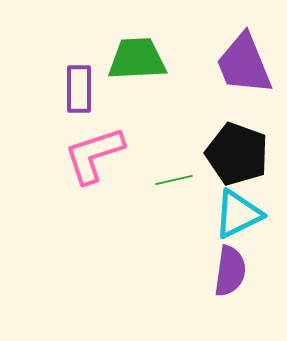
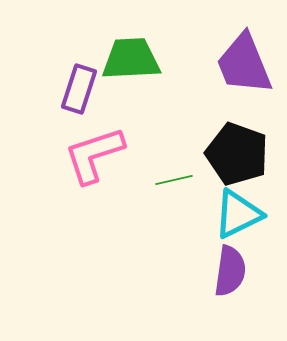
green trapezoid: moved 6 px left
purple rectangle: rotated 18 degrees clockwise
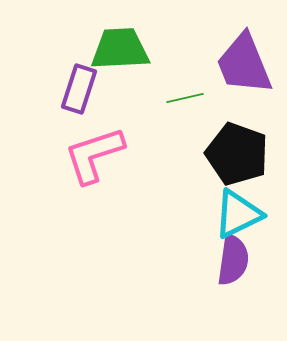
green trapezoid: moved 11 px left, 10 px up
green line: moved 11 px right, 82 px up
purple semicircle: moved 3 px right, 11 px up
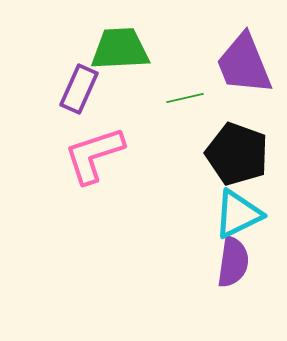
purple rectangle: rotated 6 degrees clockwise
purple semicircle: moved 2 px down
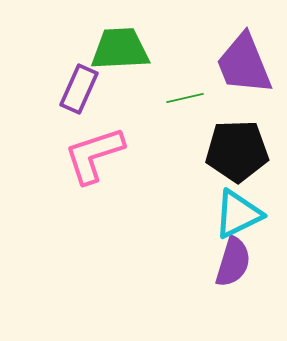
black pentagon: moved 3 px up; rotated 22 degrees counterclockwise
purple semicircle: rotated 9 degrees clockwise
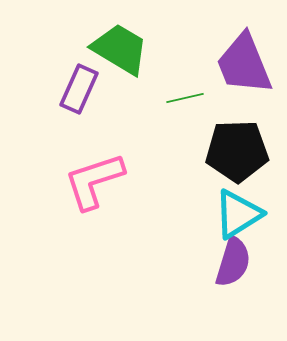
green trapezoid: rotated 34 degrees clockwise
pink L-shape: moved 26 px down
cyan triangle: rotated 6 degrees counterclockwise
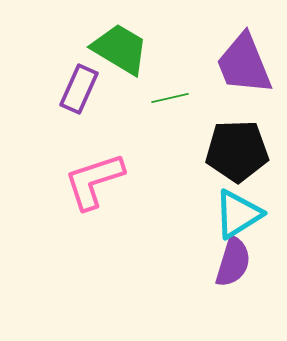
green line: moved 15 px left
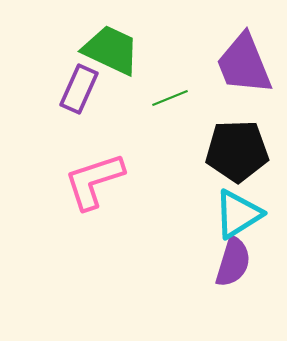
green trapezoid: moved 9 px left, 1 px down; rotated 6 degrees counterclockwise
green line: rotated 9 degrees counterclockwise
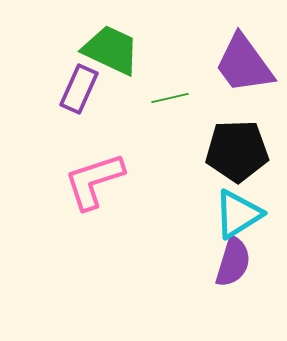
purple trapezoid: rotated 14 degrees counterclockwise
green line: rotated 9 degrees clockwise
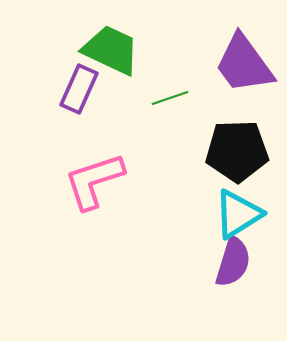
green line: rotated 6 degrees counterclockwise
